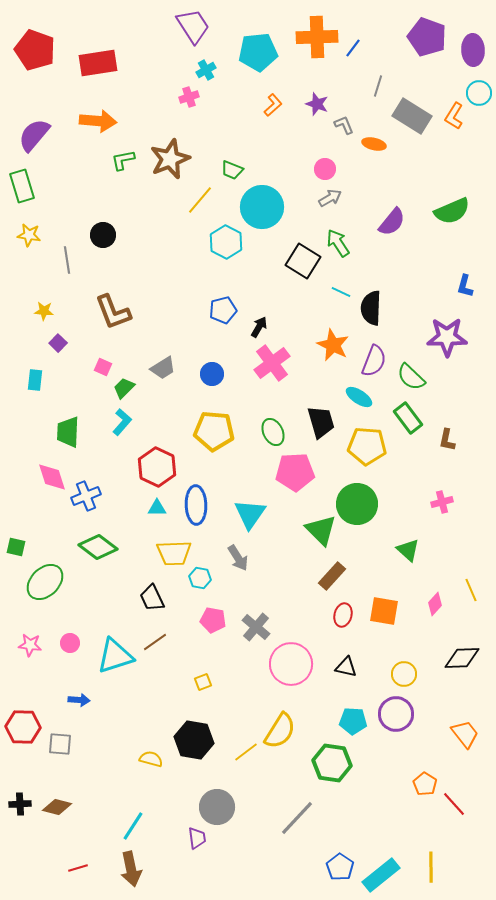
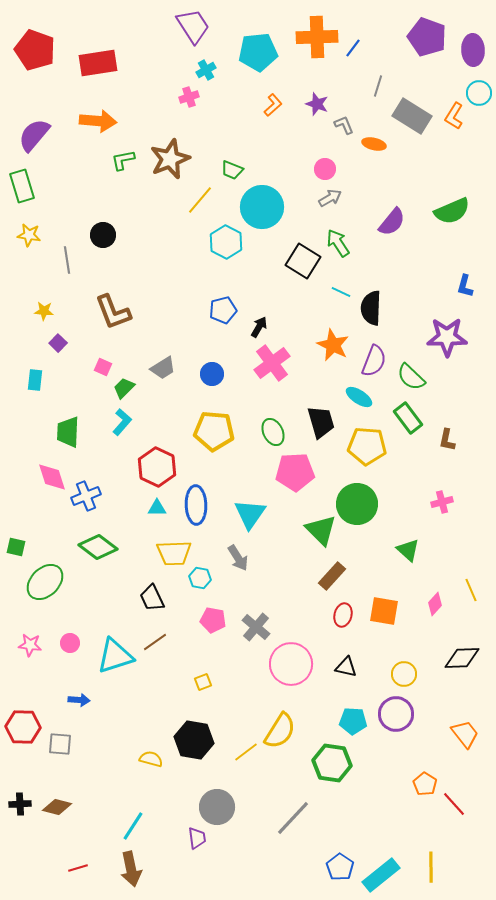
gray line at (297, 818): moved 4 px left
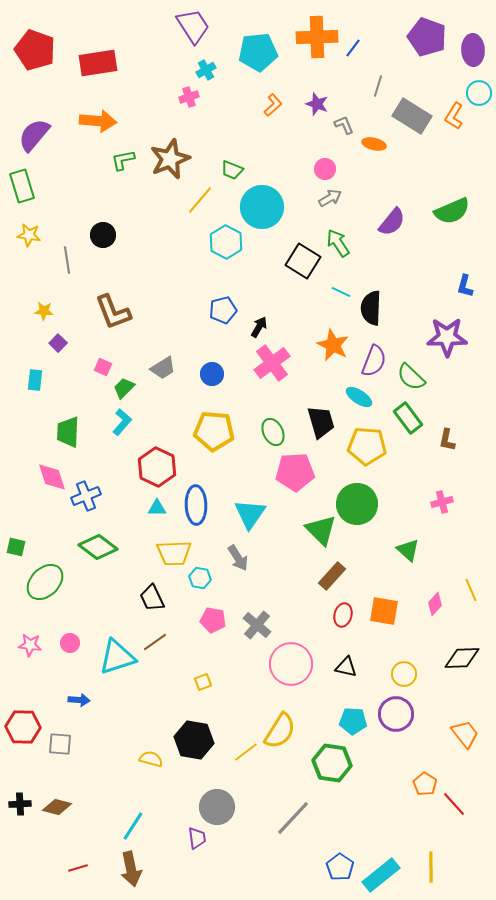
gray cross at (256, 627): moved 1 px right, 2 px up
cyan triangle at (115, 656): moved 2 px right, 1 px down
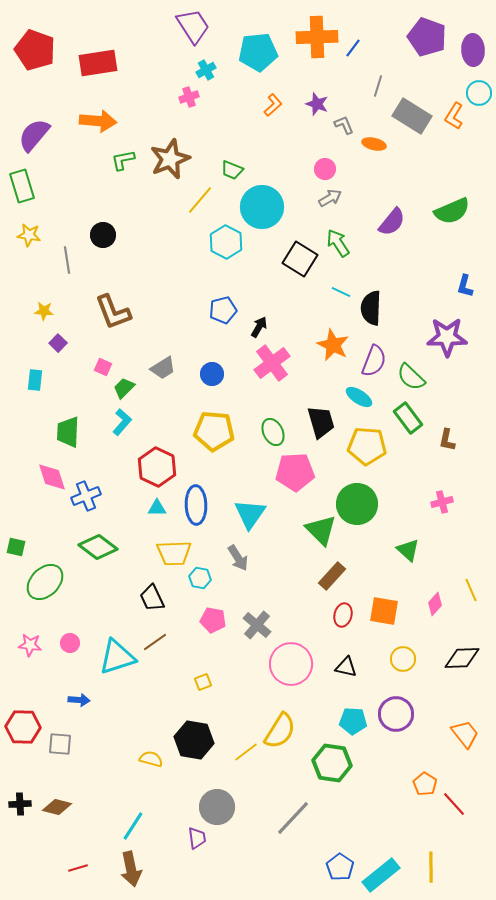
black square at (303, 261): moved 3 px left, 2 px up
yellow circle at (404, 674): moved 1 px left, 15 px up
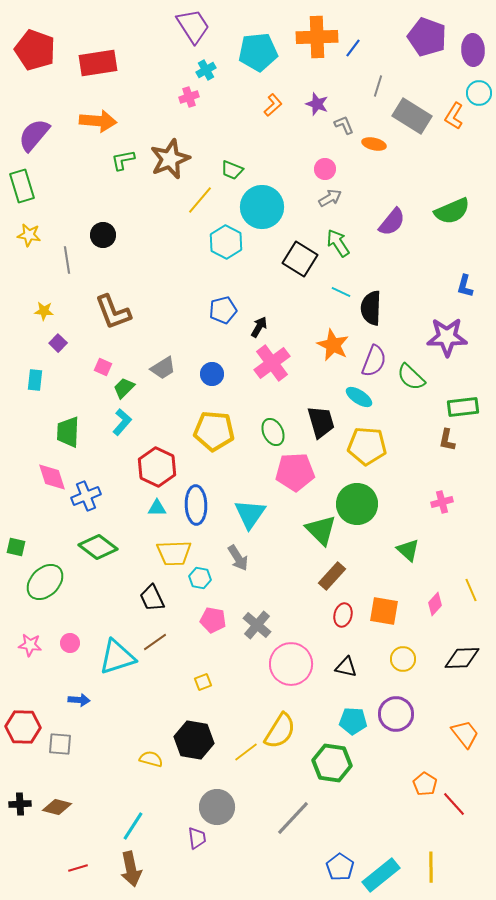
green rectangle at (408, 418): moved 55 px right, 11 px up; rotated 60 degrees counterclockwise
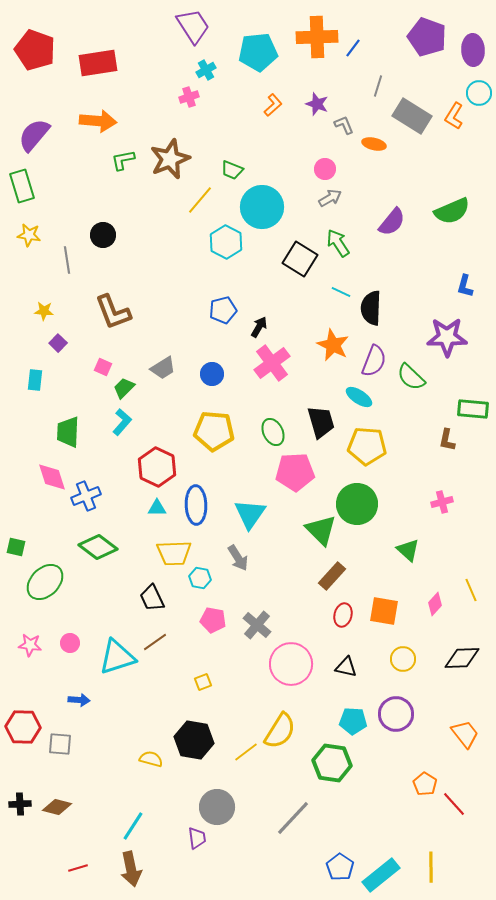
green rectangle at (463, 407): moved 10 px right, 2 px down; rotated 12 degrees clockwise
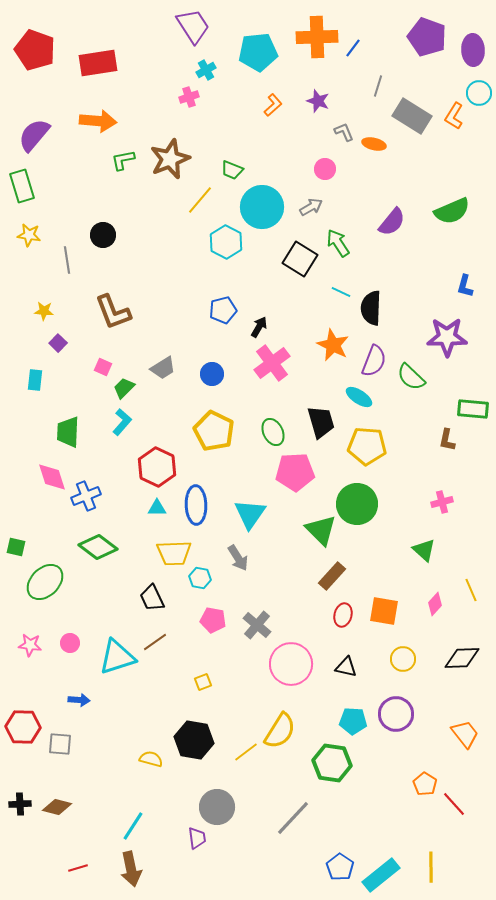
purple star at (317, 104): moved 1 px right, 3 px up
gray L-shape at (344, 125): moved 7 px down
gray arrow at (330, 198): moved 19 px left, 9 px down
yellow pentagon at (214, 431): rotated 21 degrees clockwise
green triangle at (408, 550): moved 16 px right
